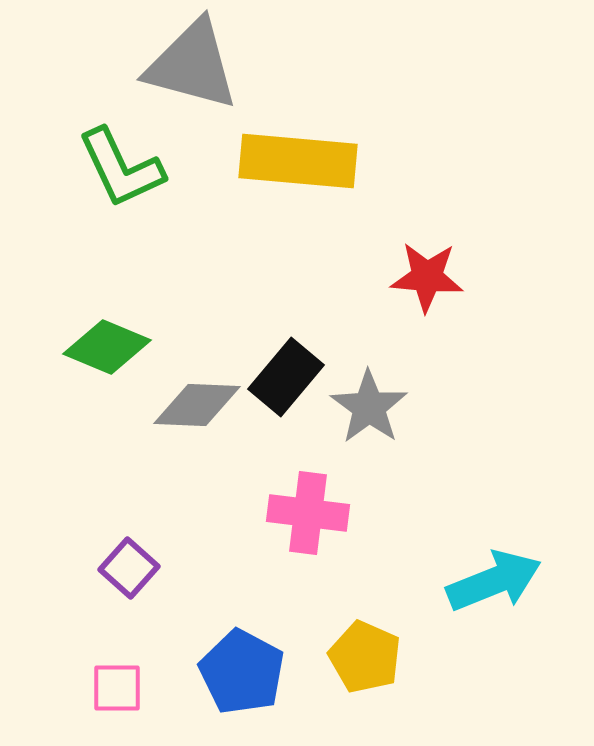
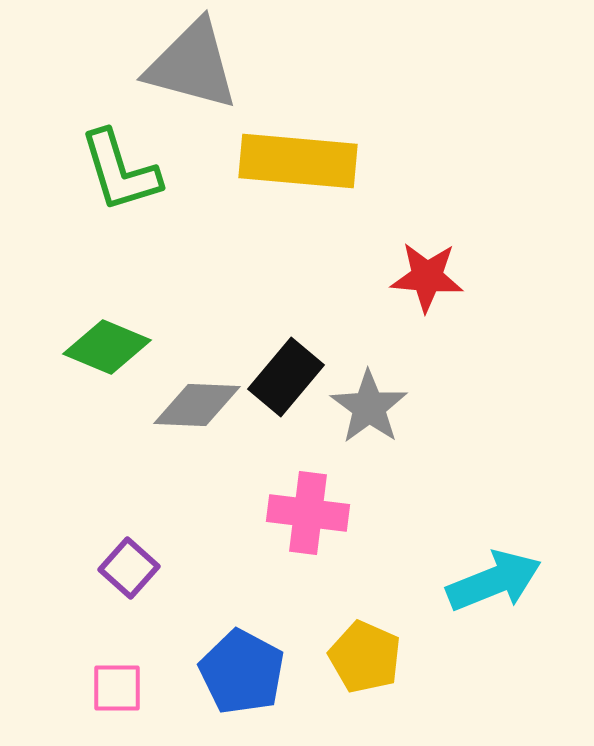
green L-shape: moved 1 px left, 3 px down; rotated 8 degrees clockwise
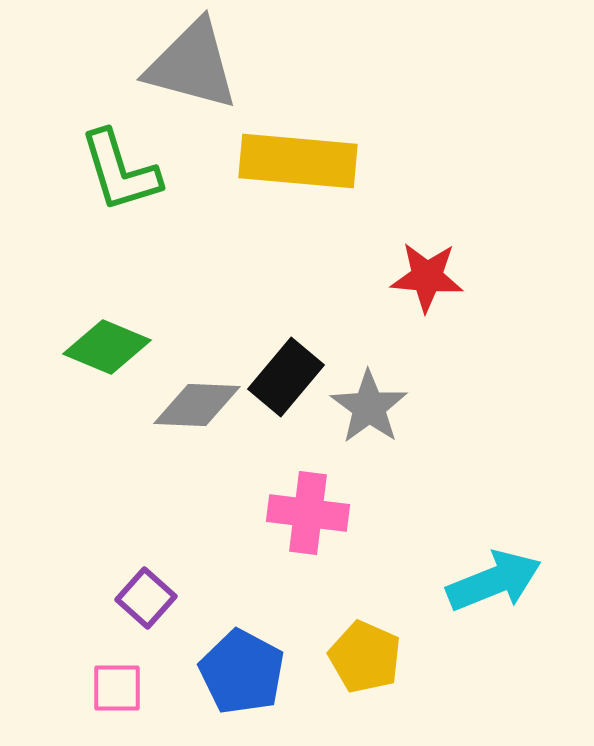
purple square: moved 17 px right, 30 px down
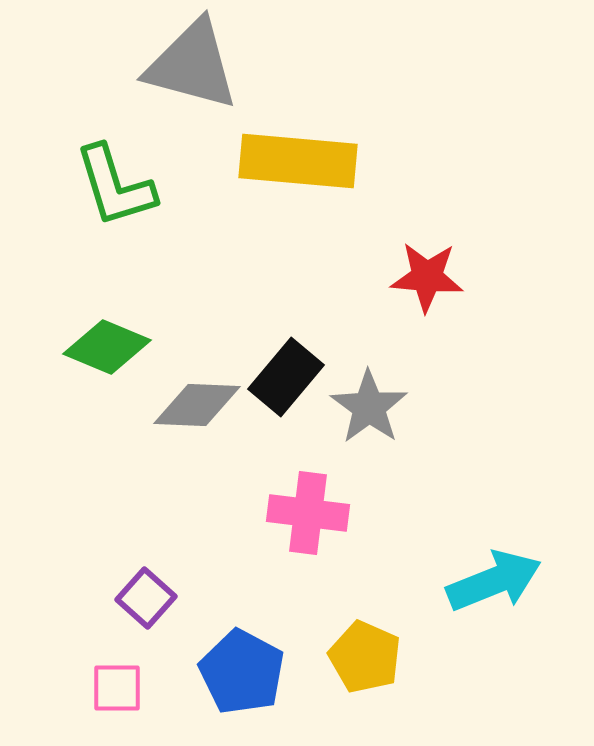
green L-shape: moved 5 px left, 15 px down
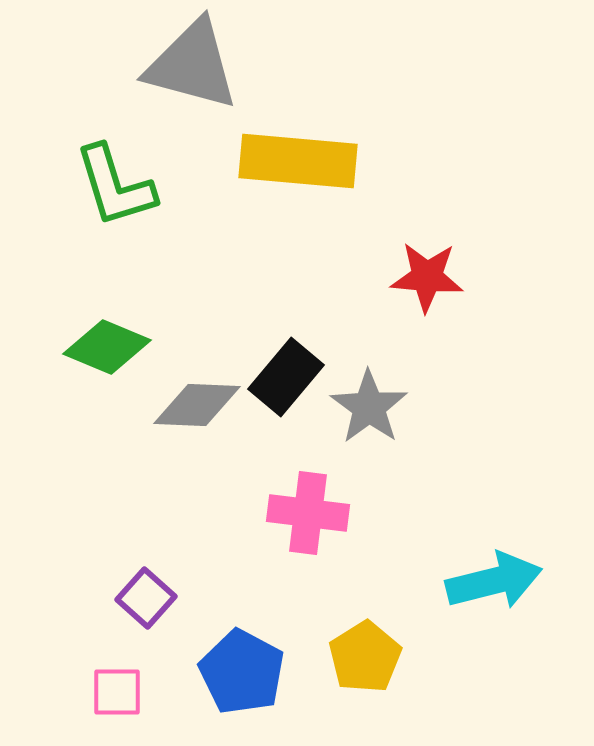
cyan arrow: rotated 8 degrees clockwise
yellow pentagon: rotated 16 degrees clockwise
pink square: moved 4 px down
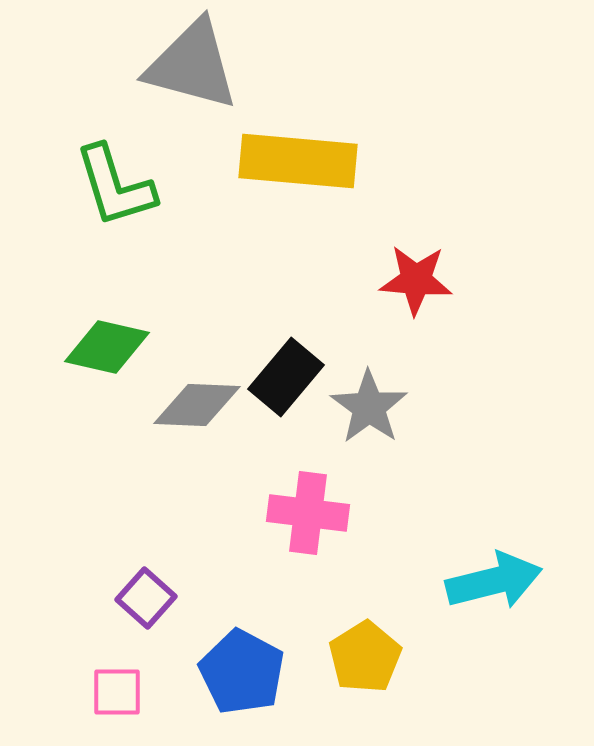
red star: moved 11 px left, 3 px down
green diamond: rotated 10 degrees counterclockwise
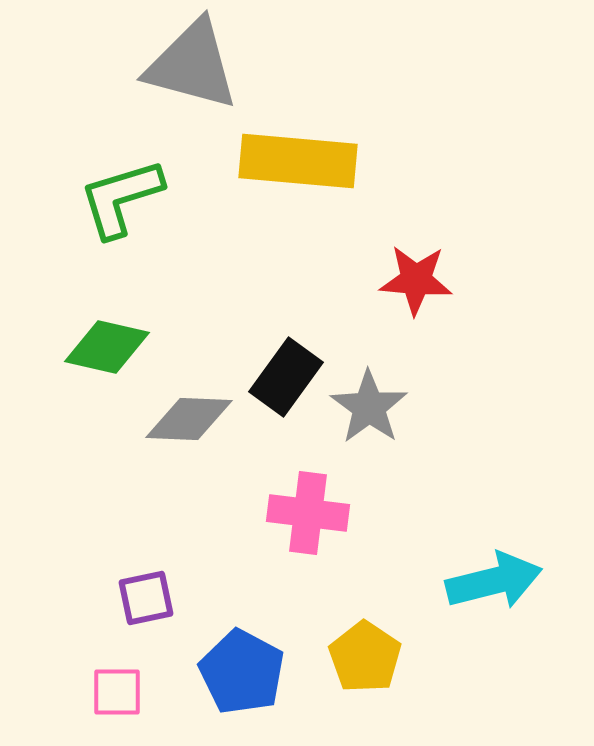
green L-shape: moved 6 px right, 12 px down; rotated 90 degrees clockwise
black rectangle: rotated 4 degrees counterclockwise
gray diamond: moved 8 px left, 14 px down
purple square: rotated 36 degrees clockwise
yellow pentagon: rotated 6 degrees counterclockwise
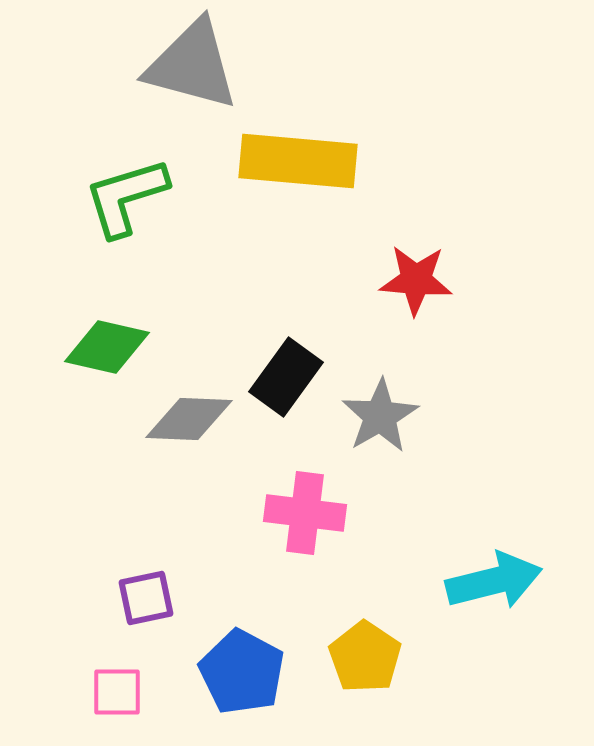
green L-shape: moved 5 px right, 1 px up
gray star: moved 11 px right, 9 px down; rotated 6 degrees clockwise
pink cross: moved 3 px left
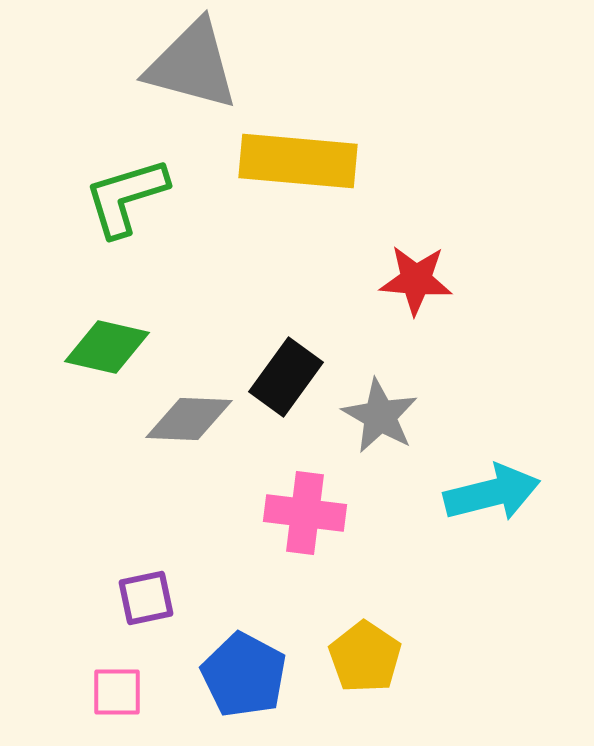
gray star: rotated 12 degrees counterclockwise
cyan arrow: moved 2 px left, 88 px up
blue pentagon: moved 2 px right, 3 px down
